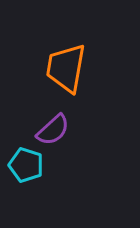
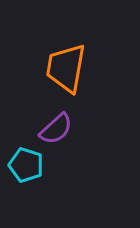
purple semicircle: moved 3 px right, 1 px up
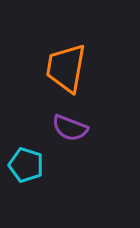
purple semicircle: moved 14 px right, 1 px up; rotated 63 degrees clockwise
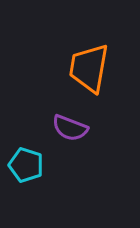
orange trapezoid: moved 23 px right
